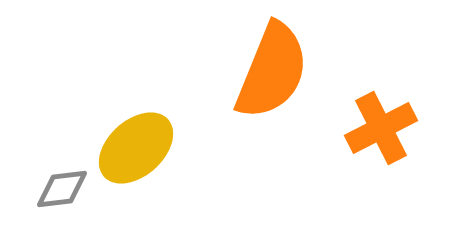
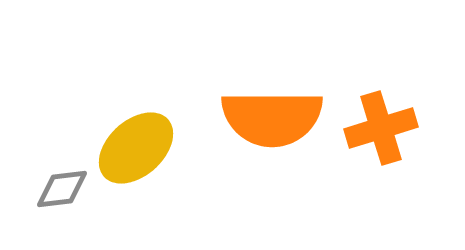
orange semicircle: moved 47 px down; rotated 68 degrees clockwise
orange cross: rotated 10 degrees clockwise
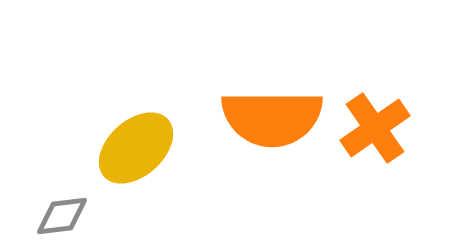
orange cross: moved 6 px left; rotated 18 degrees counterclockwise
gray diamond: moved 27 px down
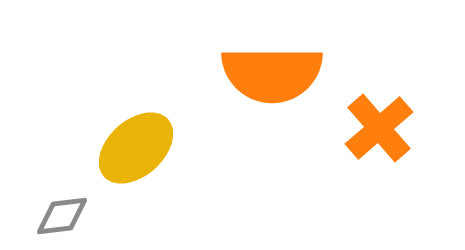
orange semicircle: moved 44 px up
orange cross: moved 4 px right; rotated 6 degrees counterclockwise
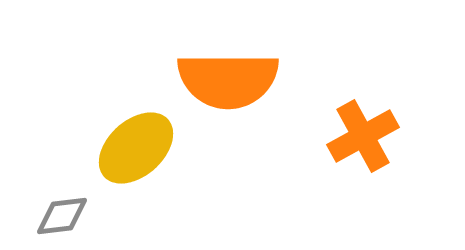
orange semicircle: moved 44 px left, 6 px down
orange cross: moved 16 px left, 8 px down; rotated 12 degrees clockwise
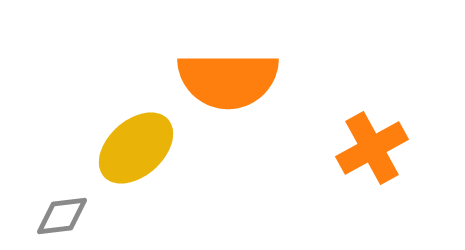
orange cross: moved 9 px right, 12 px down
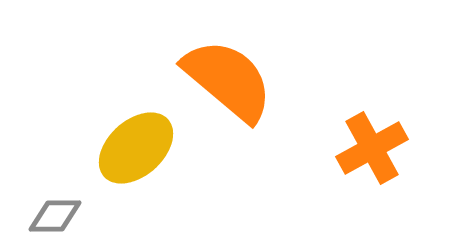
orange semicircle: rotated 140 degrees counterclockwise
gray diamond: moved 7 px left; rotated 6 degrees clockwise
